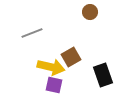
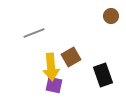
brown circle: moved 21 px right, 4 px down
gray line: moved 2 px right
yellow arrow: rotated 72 degrees clockwise
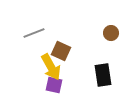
brown circle: moved 17 px down
brown square: moved 10 px left, 6 px up; rotated 36 degrees counterclockwise
yellow arrow: rotated 24 degrees counterclockwise
black rectangle: rotated 10 degrees clockwise
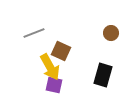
yellow arrow: moved 1 px left
black rectangle: rotated 25 degrees clockwise
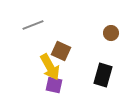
gray line: moved 1 px left, 8 px up
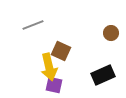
yellow arrow: moved 1 px left; rotated 16 degrees clockwise
black rectangle: rotated 50 degrees clockwise
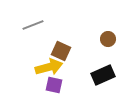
brown circle: moved 3 px left, 6 px down
yellow arrow: rotated 92 degrees counterclockwise
